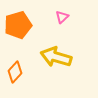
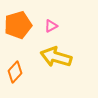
pink triangle: moved 11 px left, 9 px down; rotated 16 degrees clockwise
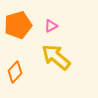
yellow arrow: rotated 24 degrees clockwise
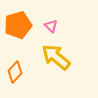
pink triangle: rotated 48 degrees counterclockwise
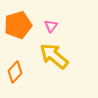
pink triangle: rotated 24 degrees clockwise
yellow arrow: moved 2 px left, 1 px up
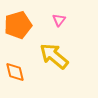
pink triangle: moved 8 px right, 6 px up
orange diamond: rotated 55 degrees counterclockwise
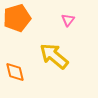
pink triangle: moved 9 px right
orange pentagon: moved 1 px left, 7 px up
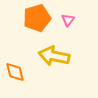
orange pentagon: moved 20 px right
yellow arrow: rotated 28 degrees counterclockwise
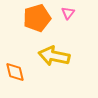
pink triangle: moved 7 px up
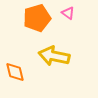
pink triangle: rotated 32 degrees counterclockwise
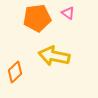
orange pentagon: rotated 8 degrees clockwise
orange diamond: rotated 60 degrees clockwise
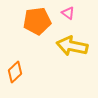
orange pentagon: moved 3 px down
yellow arrow: moved 18 px right, 10 px up
